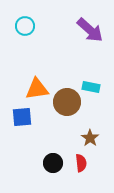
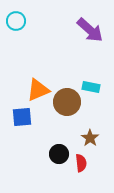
cyan circle: moved 9 px left, 5 px up
orange triangle: moved 1 px right, 1 px down; rotated 15 degrees counterclockwise
black circle: moved 6 px right, 9 px up
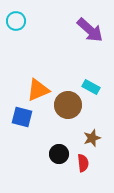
cyan rectangle: rotated 18 degrees clockwise
brown circle: moved 1 px right, 3 px down
blue square: rotated 20 degrees clockwise
brown star: moved 2 px right; rotated 18 degrees clockwise
red semicircle: moved 2 px right
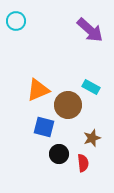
blue square: moved 22 px right, 10 px down
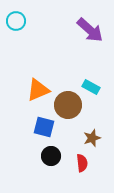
black circle: moved 8 px left, 2 px down
red semicircle: moved 1 px left
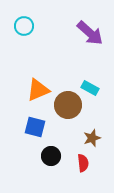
cyan circle: moved 8 px right, 5 px down
purple arrow: moved 3 px down
cyan rectangle: moved 1 px left, 1 px down
blue square: moved 9 px left
red semicircle: moved 1 px right
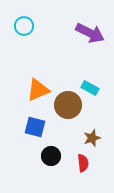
purple arrow: rotated 16 degrees counterclockwise
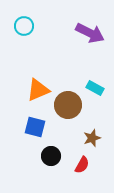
cyan rectangle: moved 5 px right
red semicircle: moved 1 px left, 2 px down; rotated 36 degrees clockwise
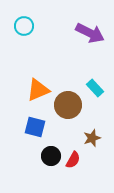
cyan rectangle: rotated 18 degrees clockwise
red semicircle: moved 9 px left, 5 px up
